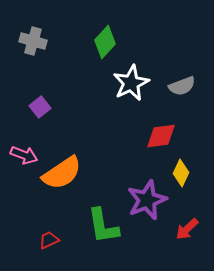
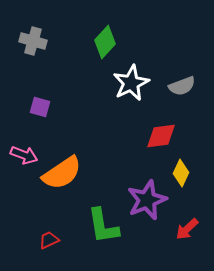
purple square: rotated 35 degrees counterclockwise
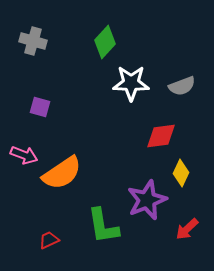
white star: rotated 27 degrees clockwise
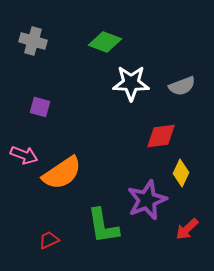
green diamond: rotated 68 degrees clockwise
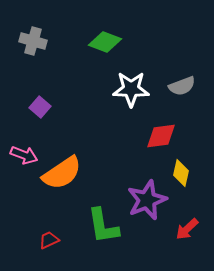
white star: moved 6 px down
purple square: rotated 25 degrees clockwise
yellow diamond: rotated 12 degrees counterclockwise
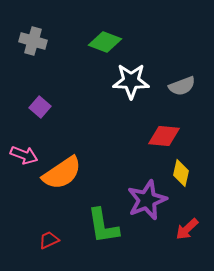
white star: moved 8 px up
red diamond: moved 3 px right; rotated 12 degrees clockwise
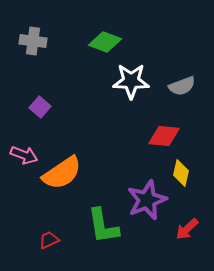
gray cross: rotated 8 degrees counterclockwise
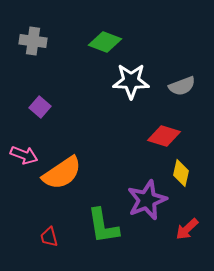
red diamond: rotated 12 degrees clockwise
red trapezoid: moved 3 px up; rotated 80 degrees counterclockwise
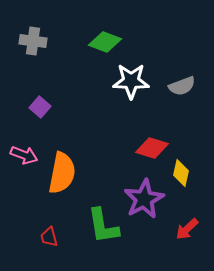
red diamond: moved 12 px left, 12 px down
orange semicircle: rotated 45 degrees counterclockwise
purple star: moved 3 px left, 1 px up; rotated 6 degrees counterclockwise
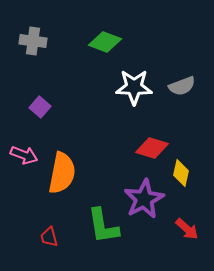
white star: moved 3 px right, 6 px down
red arrow: rotated 95 degrees counterclockwise
